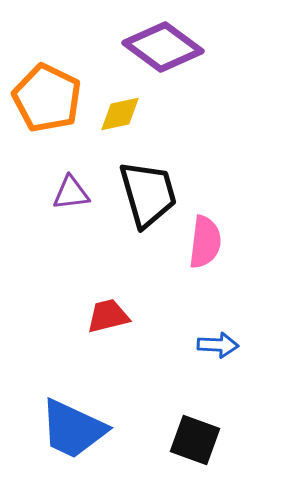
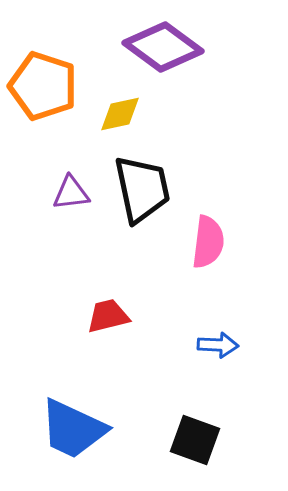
orange pentagon: moved 4 px left, 12 px up; rotated 8 degrees counterclockwise
black trapezoid: moved 6 px left, 5 px up; rotated 4 degrees clockwise
pink semicircle: moved 3 px right
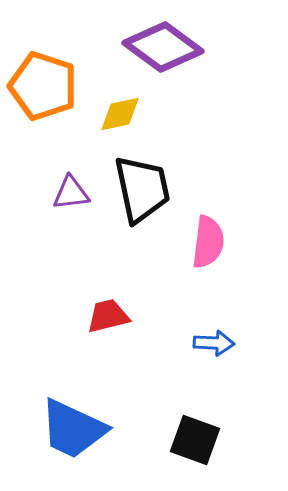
blue arrow: moved 4 px left, 2 px up
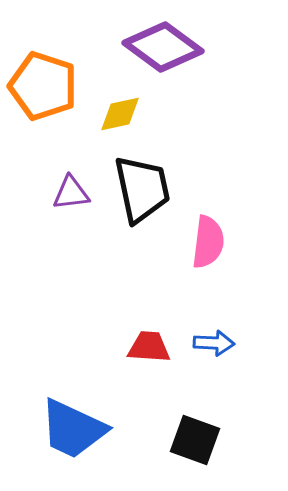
red trapezoid: moved 41 px right, 31 px down; rotated 18 degrees clockwise
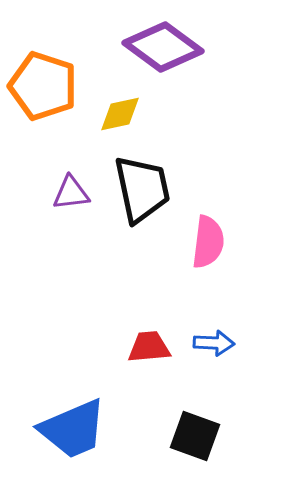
red trapezoid: rotated 9 degrees counterclockwise
blue trapezoid: rotated 48 degrees counterclockwise
black square: moved 4 px up
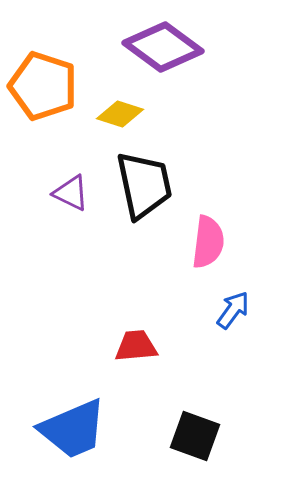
yellow diamond: rotated 30 degrees clockwise
black trapezoid: moved 2 px right, 4 px up
purple triangle: rotated 33 degrees clockwise
blue arrow: moved 19 px right, 33 px up; rotated 57 degrees counterclockwise
red trapezoid: moved 13 px left, 1 px up
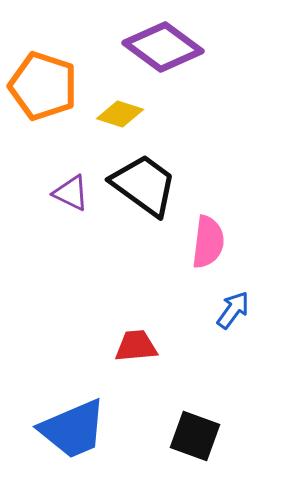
black trapezoid: rotated 42 degrees counterclockwise
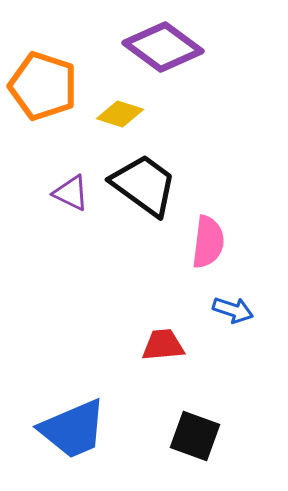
blue arrow: rotated 72 degrees clockwise
red trapezoid: moved 27 px right, 1 px up
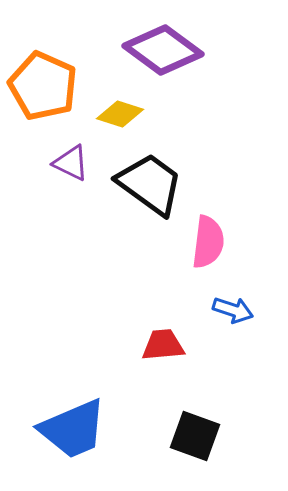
purple diamond: moved 3 px down
orange pentagon: rotated 6 degrees clockwise
black trapezoid: moved 6 px right, 1 px up
purple triangle: moved 30 px up
